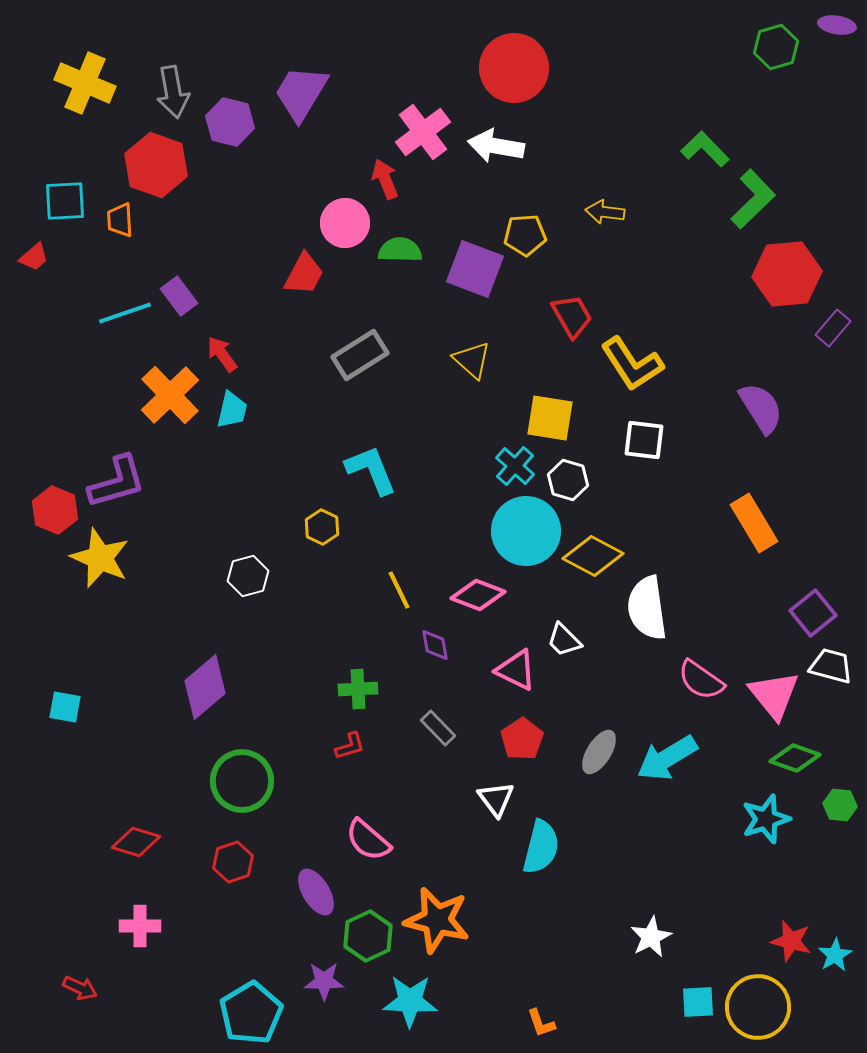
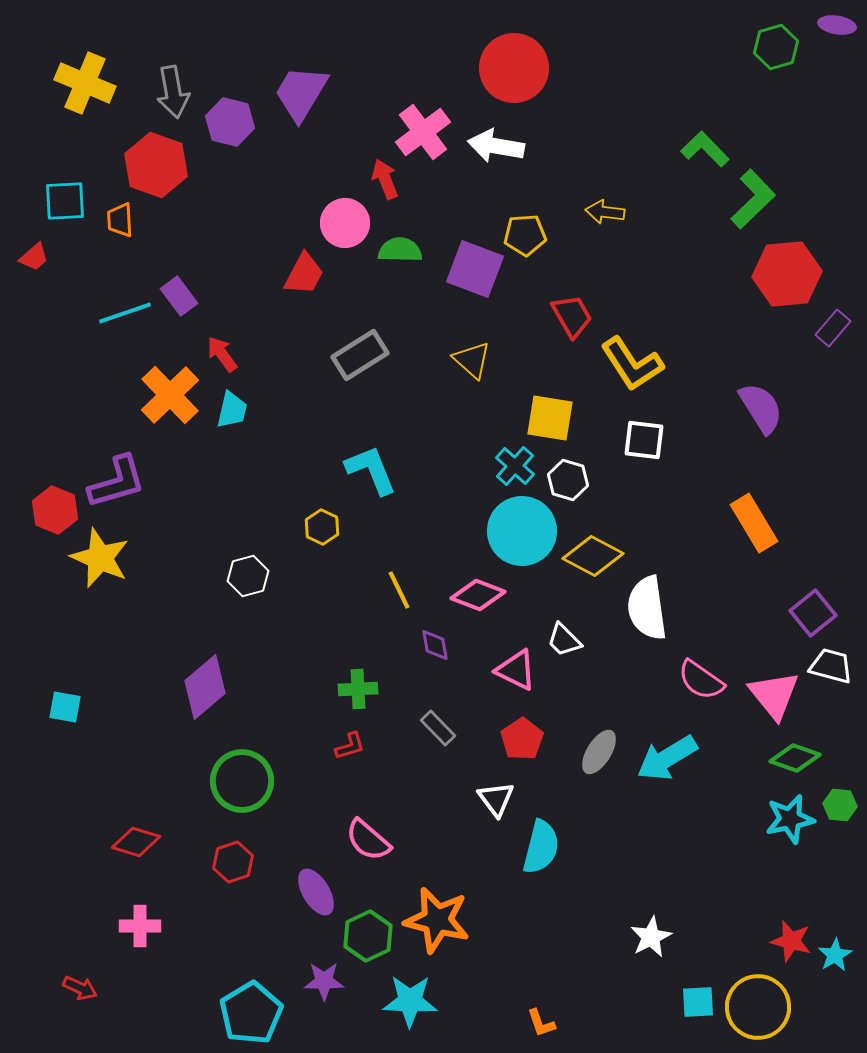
cyan circle at (526, 531): moved 4 px left
cyan star at (766, 819): moved 24 px right; rotated 6 degrees clockwise
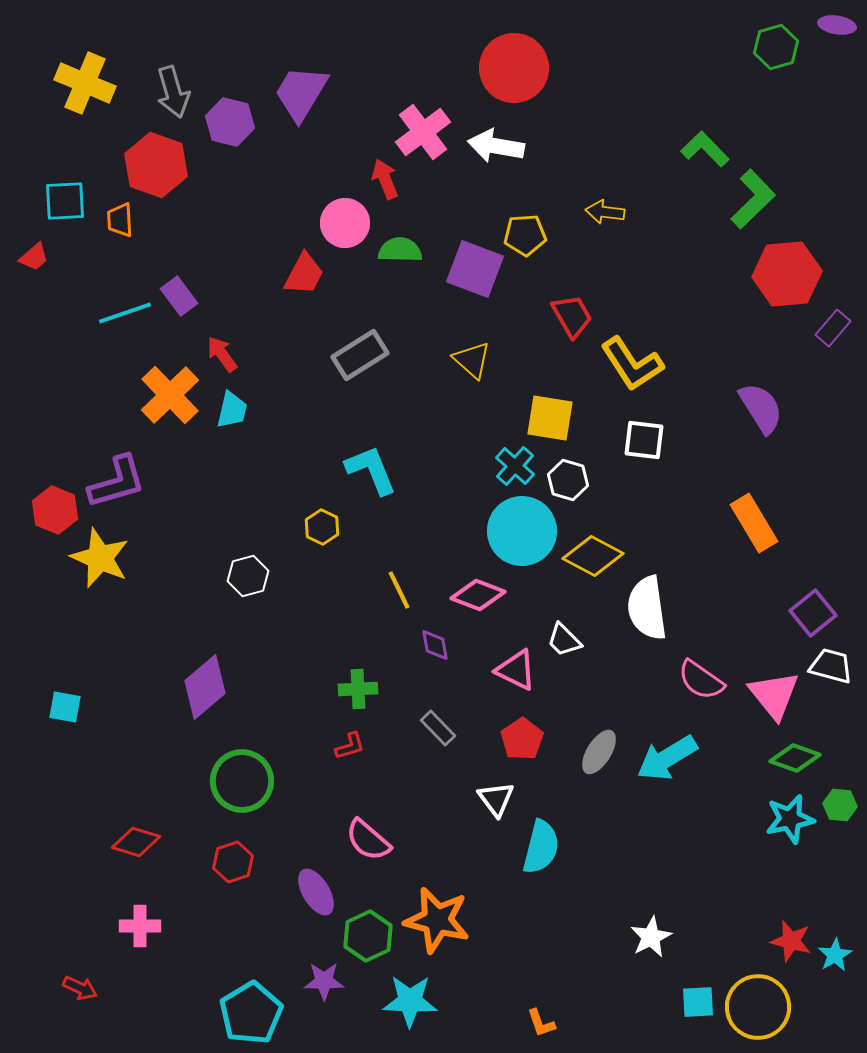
gray arrow at (173, 92): rotated 6 degrees counterclockwise
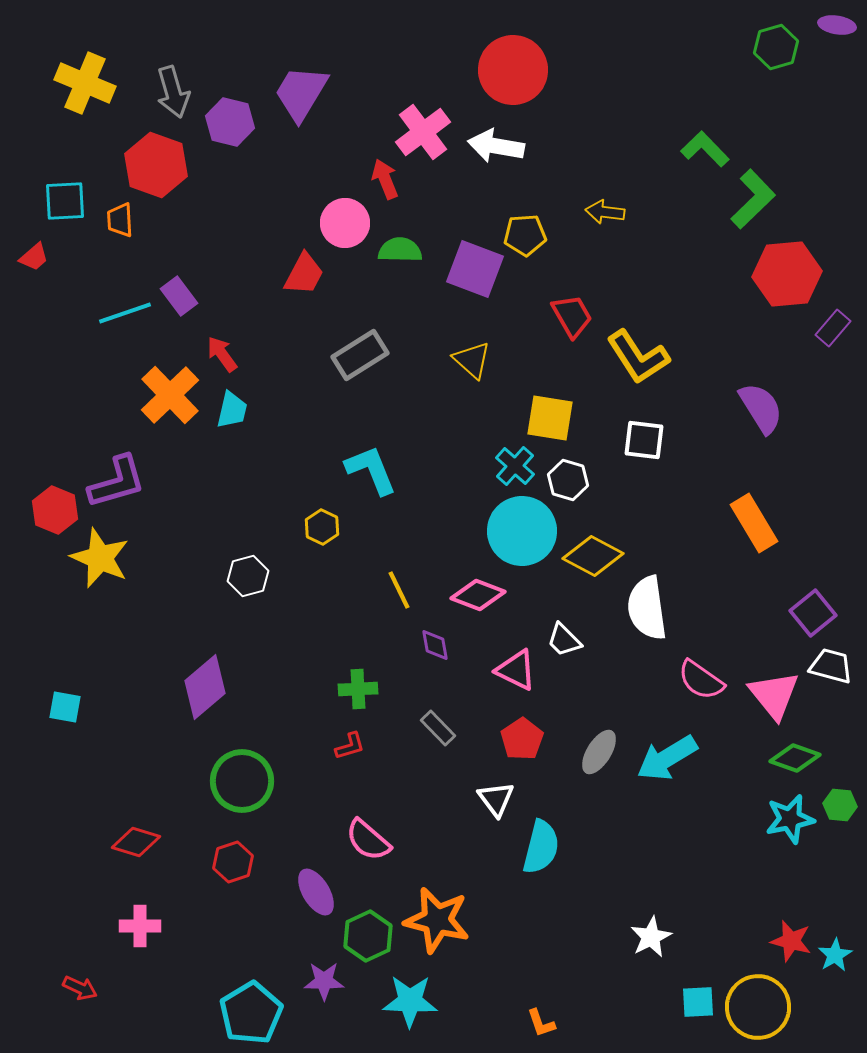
red circle at (514, 68): moved 1 px left, 2 px down
yellow L-shape at (632, 364): moved 6 px right, 7 px up
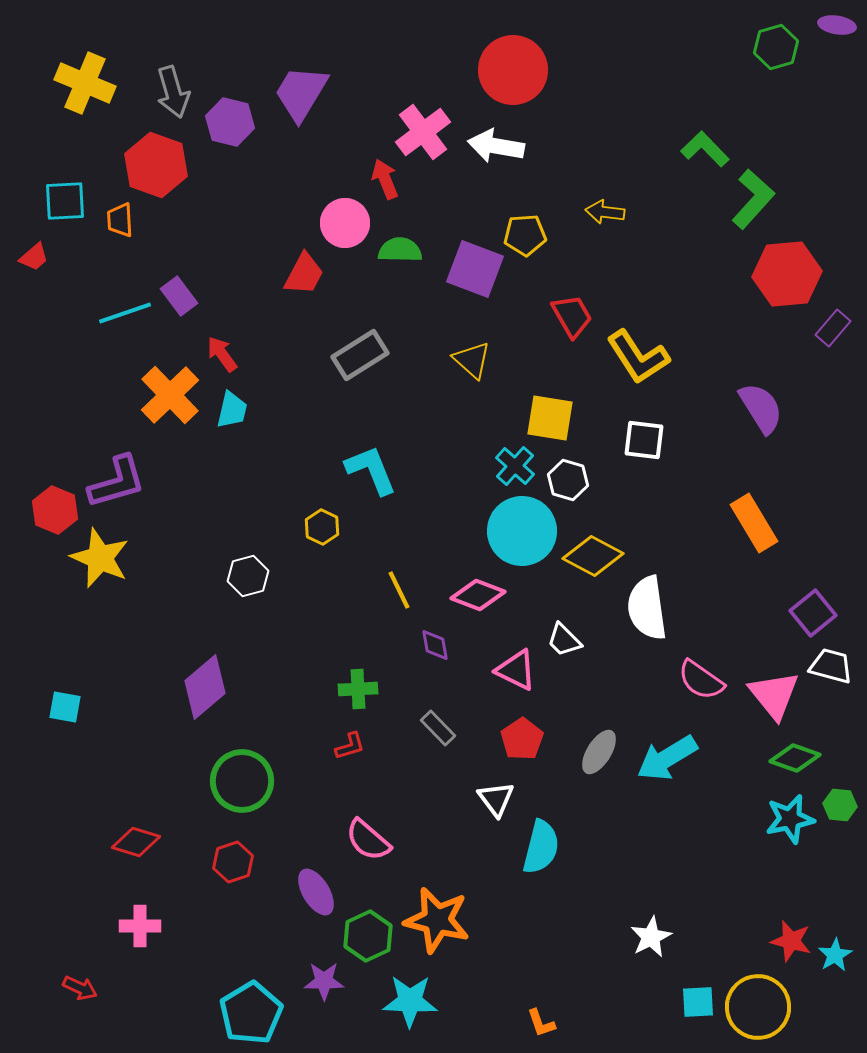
green L-shape at (753, 199): rotated 4 degrees counterclockwise
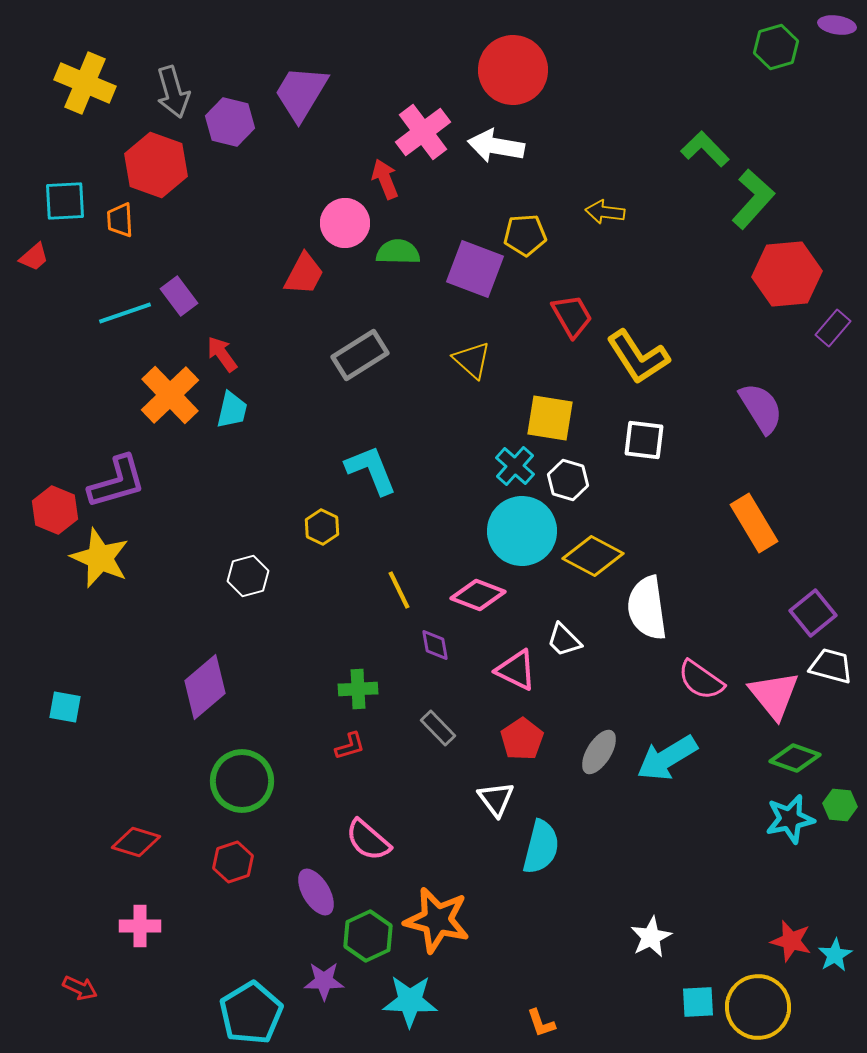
green semicircle at (400, 250): moved 2 px left, 2 px down
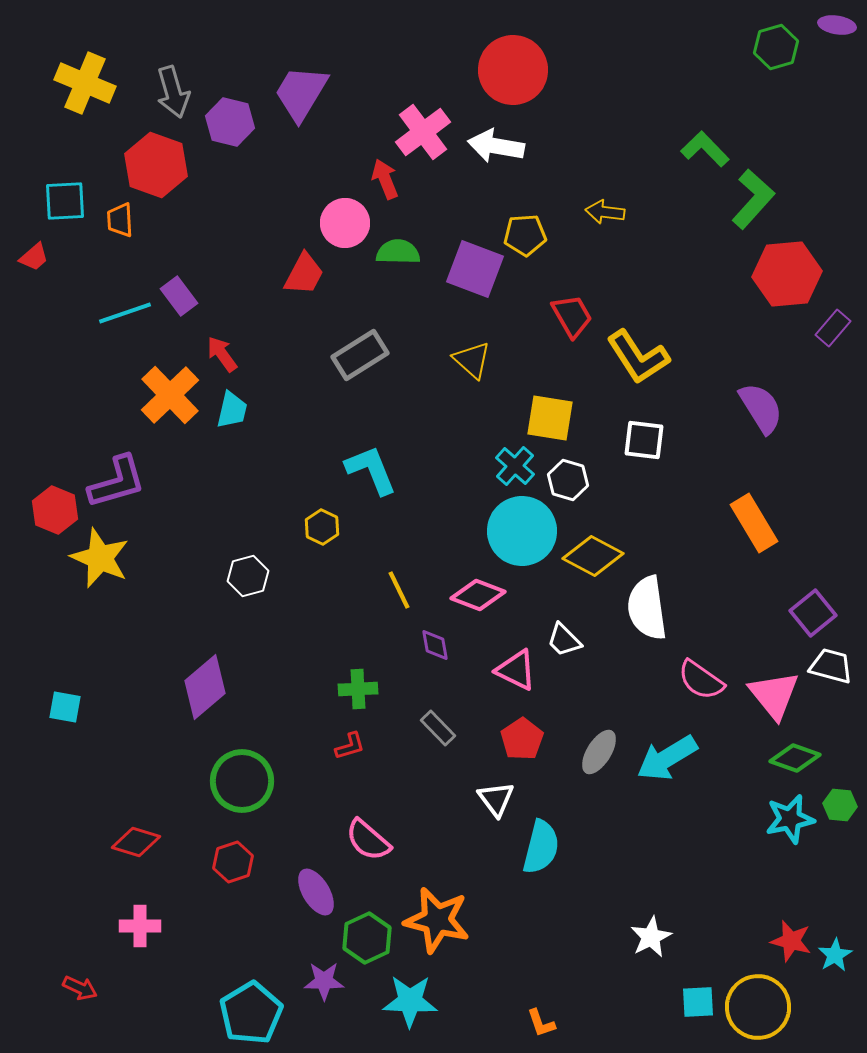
green hexagon at (368, 936): moved 1 px left, 2 px down
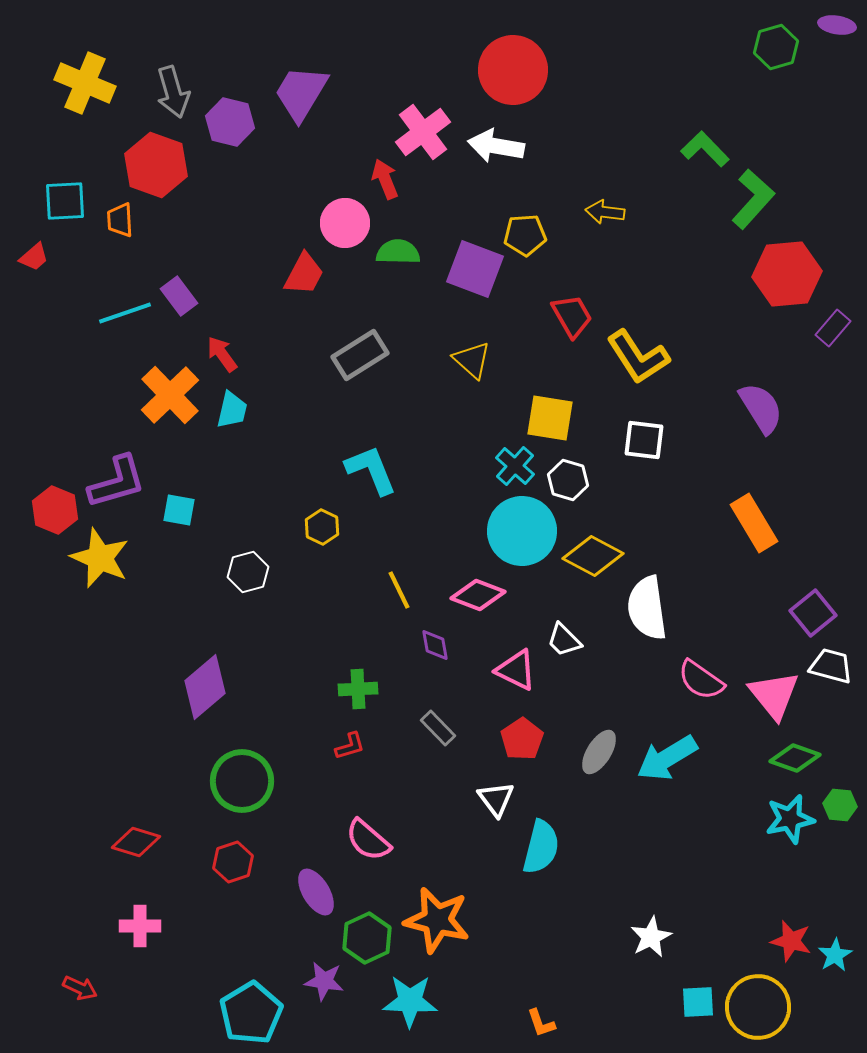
white hexagon at (248, 576): moved 4 px up
cyan square at (65, 707): moved 114 px right, 197 px up
purple star at (324, 981): rotated 9 degrees clockwise
